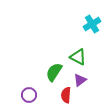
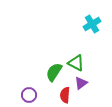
green triangle: moved 2 px left, 6 px down
purple triangle: moved 1 px right, 3 px down
red semicircle: moved 1 px left
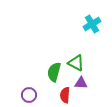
green semicircle: rotated 18 degrees counterclockwise
purple triangle: rotated 40 degrees clockwise
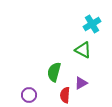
green triangle: moved 7 px right, 13 px up
purple triangle: rotated 32 degrees counterclockwise
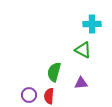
cyan cross: rotated 30 degrees clockwise
purple triangle: rotated 24 degrees clockwise
red semicircle: moved 16 px left, 1 px down
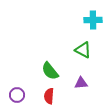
cyan cross: moved 1 px right, 4 px up
green semicircle: moved 4 px left, 1 px up; rotated 54 degrees counterclockwise
purple circle: moved 12 px left
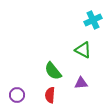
cyan cross: rotated 24 degrees counterclockwise
green semicircle: moved 3 px right
red semicircle: moved 1 px right, 1 px up
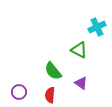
cyan cross: moved 4 px right, 7 px down
green triangle: moved 4 px left
purple triangle: rotated 40 degrees clockwise
purple circle: moved 2 px right, 3 px up
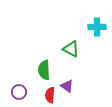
cyan cross: rotated 24 degrees clockwise
green triangle: moved 8 px left, 1 px up
green semicircle: moved 9 px left, 1 px up; rotated 36 degrees clockwise
purple triangle: moved 14 px left, 3 px down
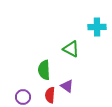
purple circle: moved 4 px right, 5 px down
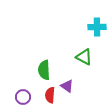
green triangle: moved 13 px right, 8 px down
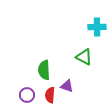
purple triangle: rotated 16 degrees counterclockwise
purple circle: moved 4 px right, 2 px up
